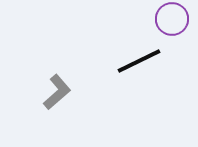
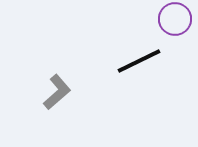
purple circle: moved 3 px right
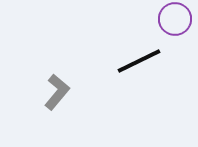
gray L-shape: rotated 9 degrees counterclockwise
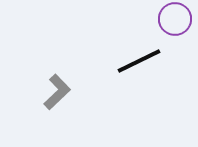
gray L-shape: rotated 6 degrees clockwise
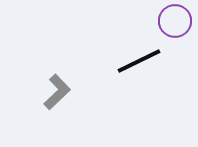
purple circle: moved 2 px down
